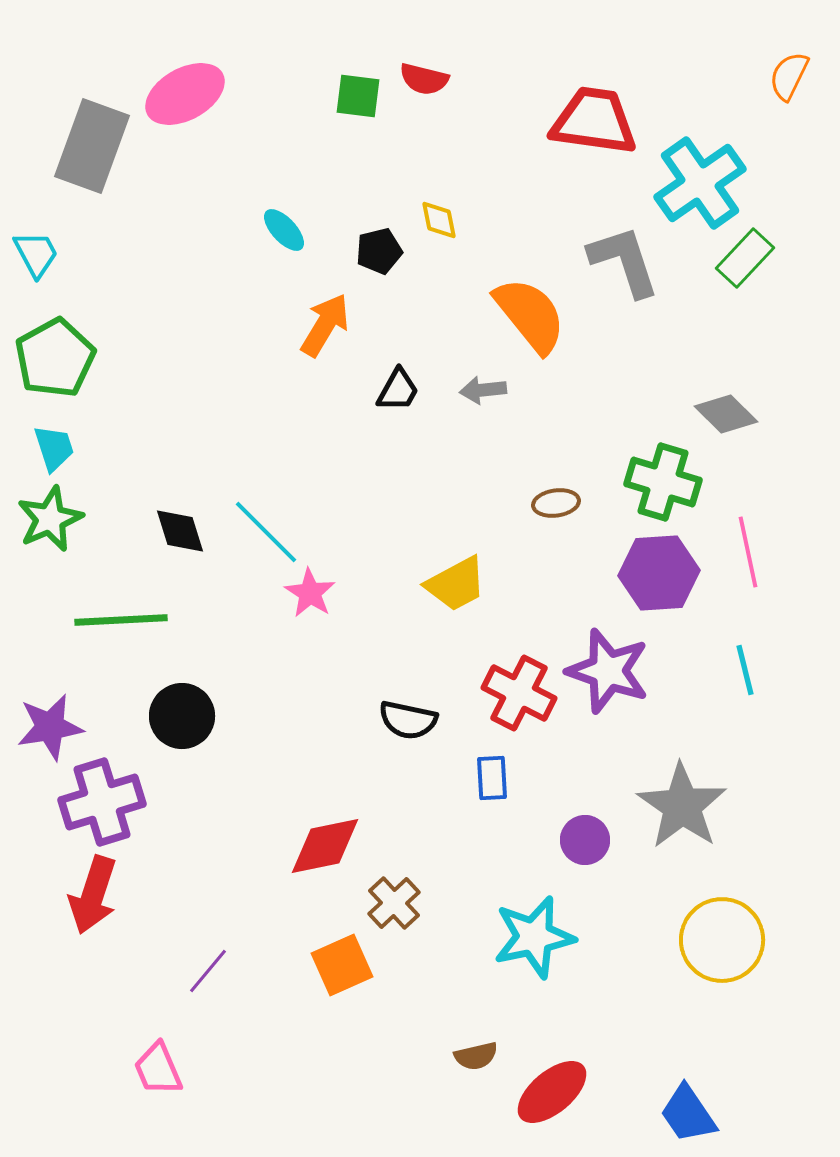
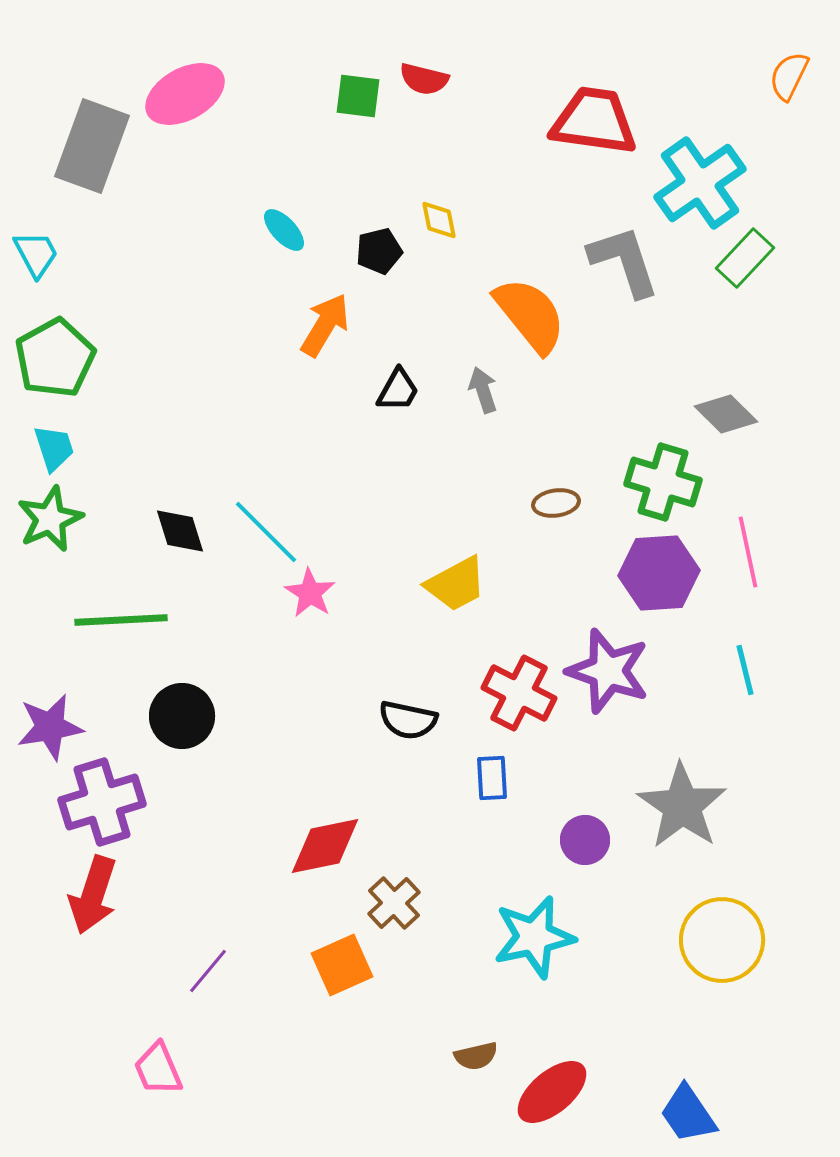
gray arrow at (483, 390): rotated 78 degrees clockwise
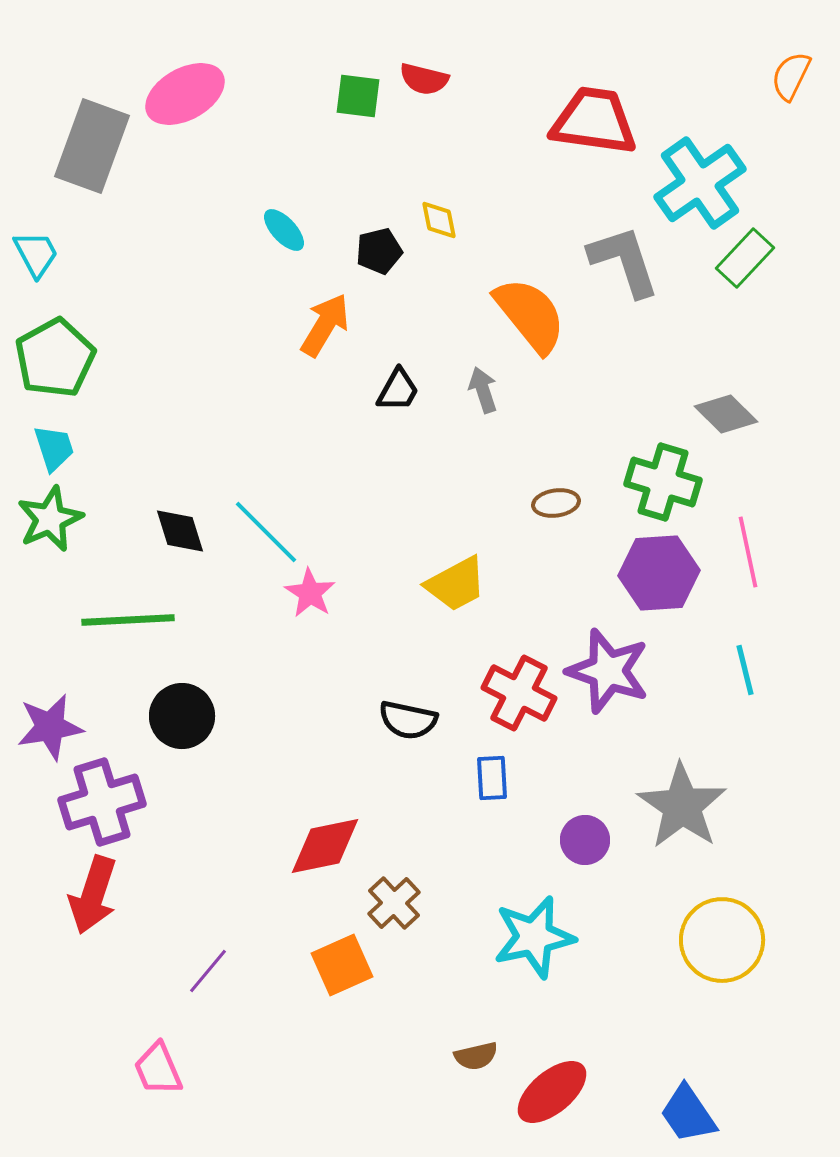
orange semicircle at (789, 76): moved 2 px right
green line at (121, 620): moved 7 px right
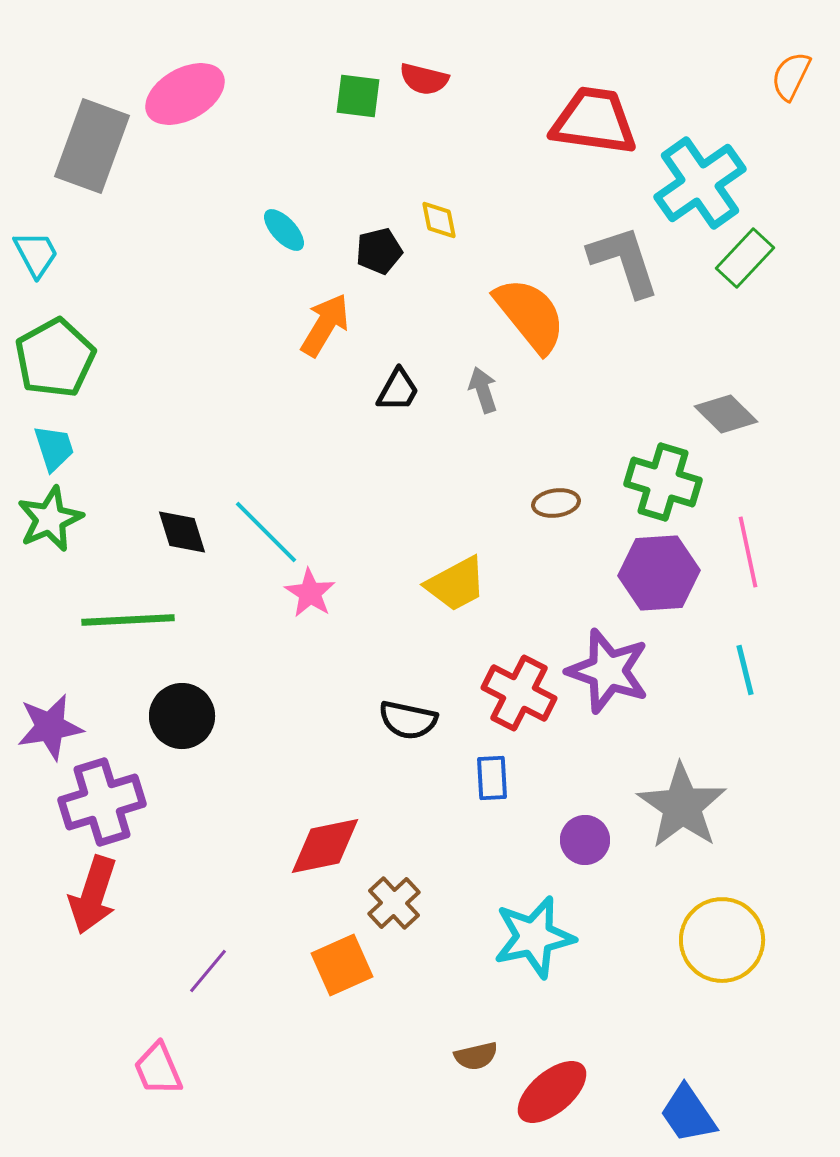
black diamond at (180, 531): moved 2 px right, 1 px down
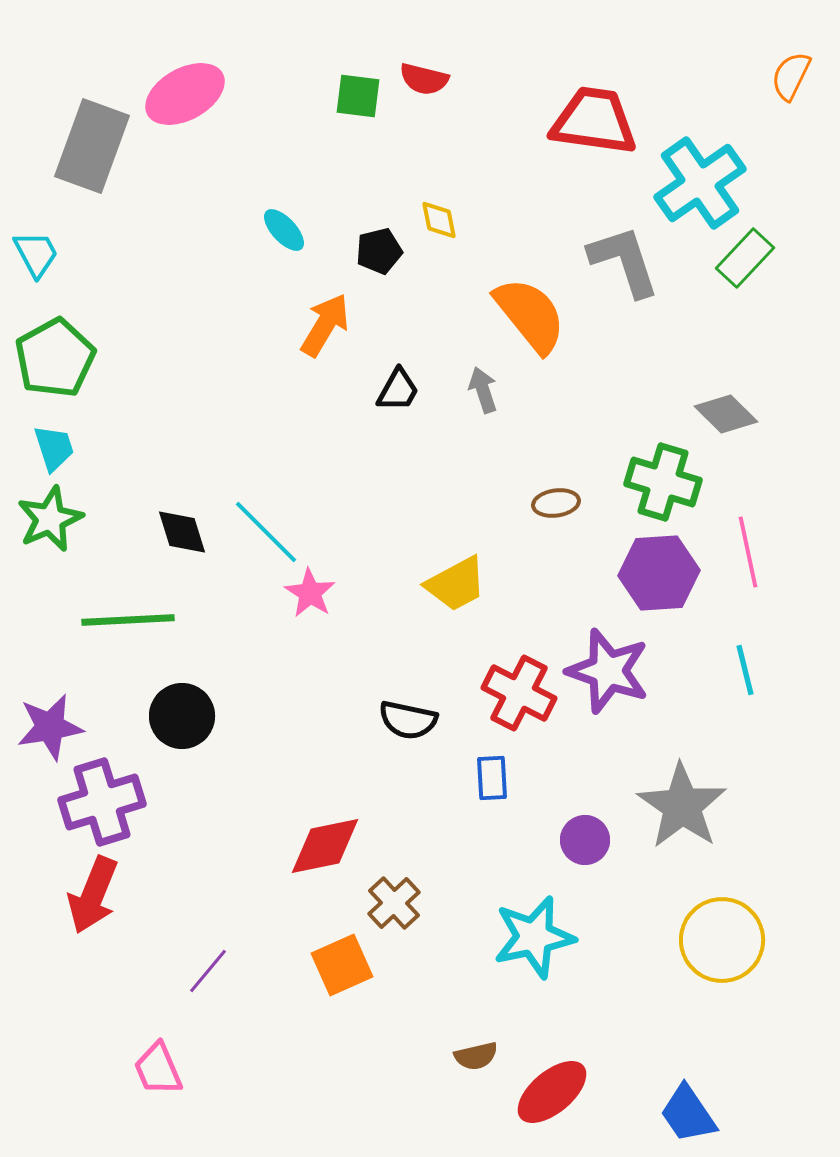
red arrow at (93, 895): rotated 4 degrees clockwise
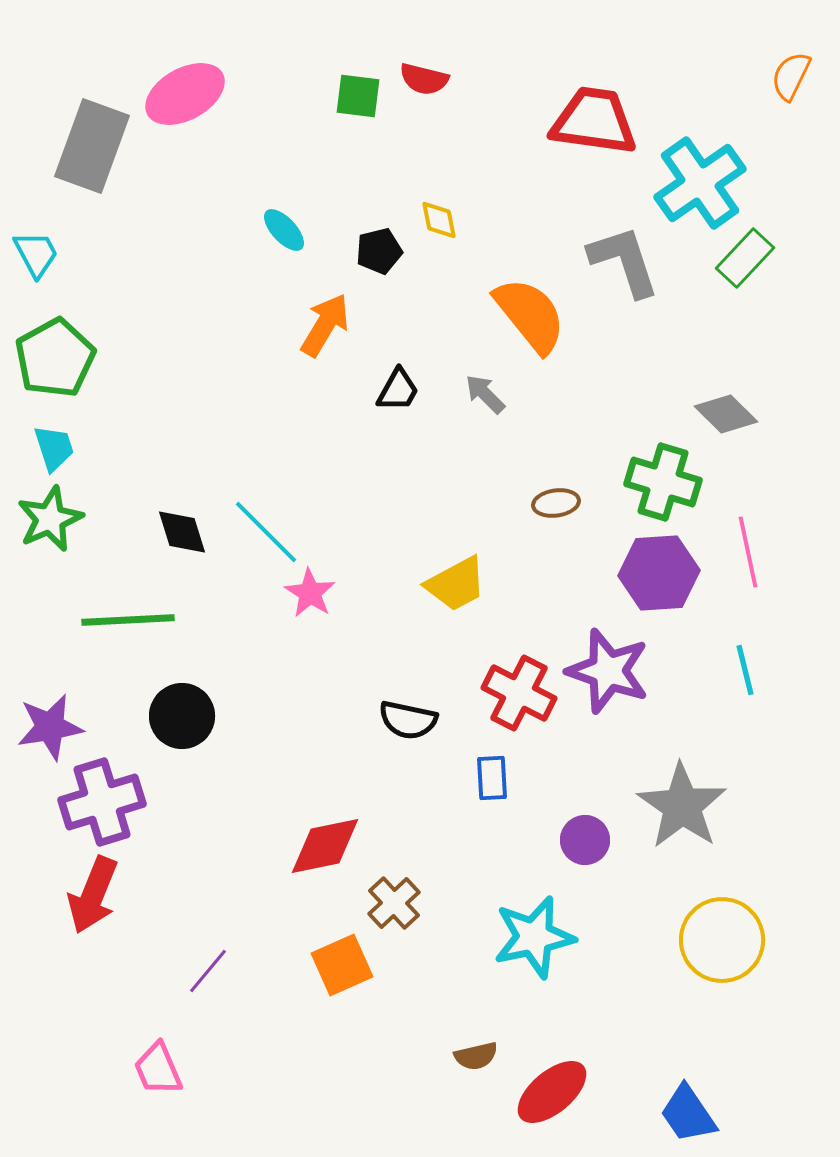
gray arrow at (483, 390): moved 2 px right, 4 px down; rotated 27 degrees counterclockwise
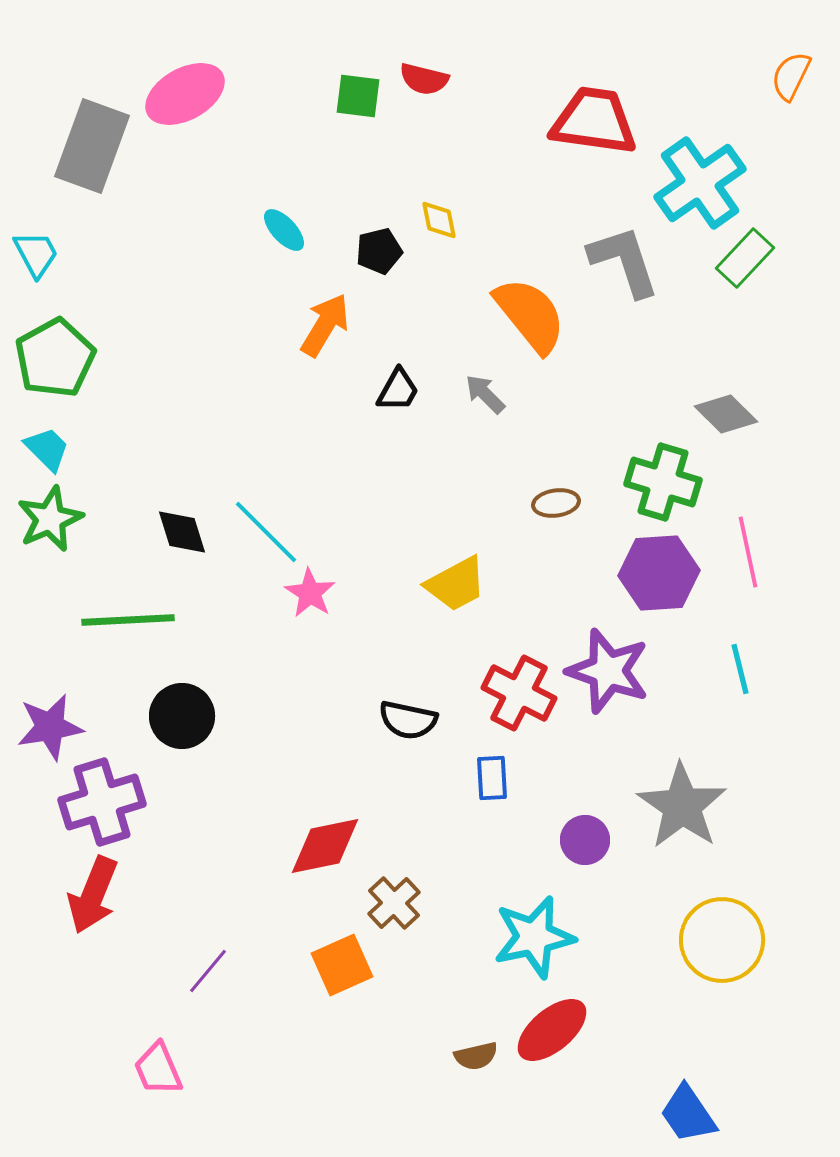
cyan trapezoid at (54, 448): moved 7 px left, 1 px down; rotated 27 degrees counterclockwise
cyan line at (745, 670): moved 5 px left, 1 px up
red ellipse at (552, 1092): moved 62 px up
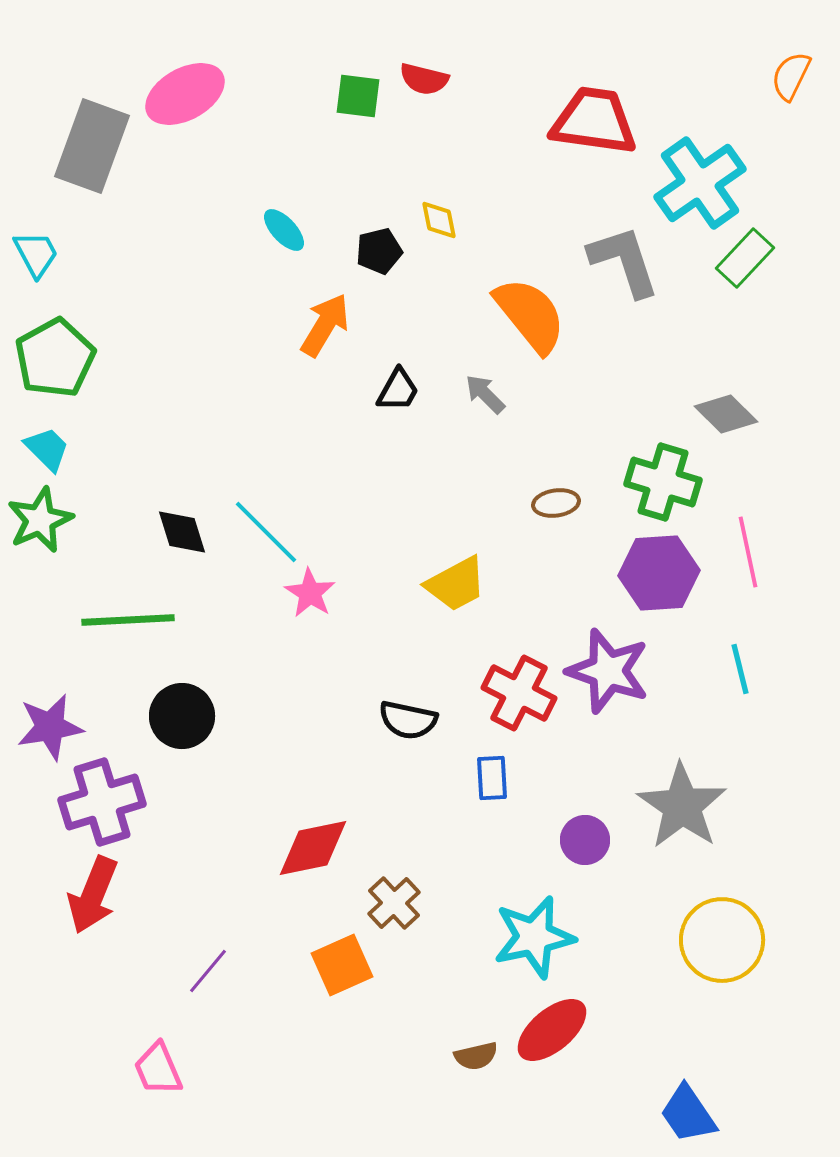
green star at (50, 519): moved 10 px left, 1 px down
red diamond at (325, 846): moved 12 px left, 2 px down
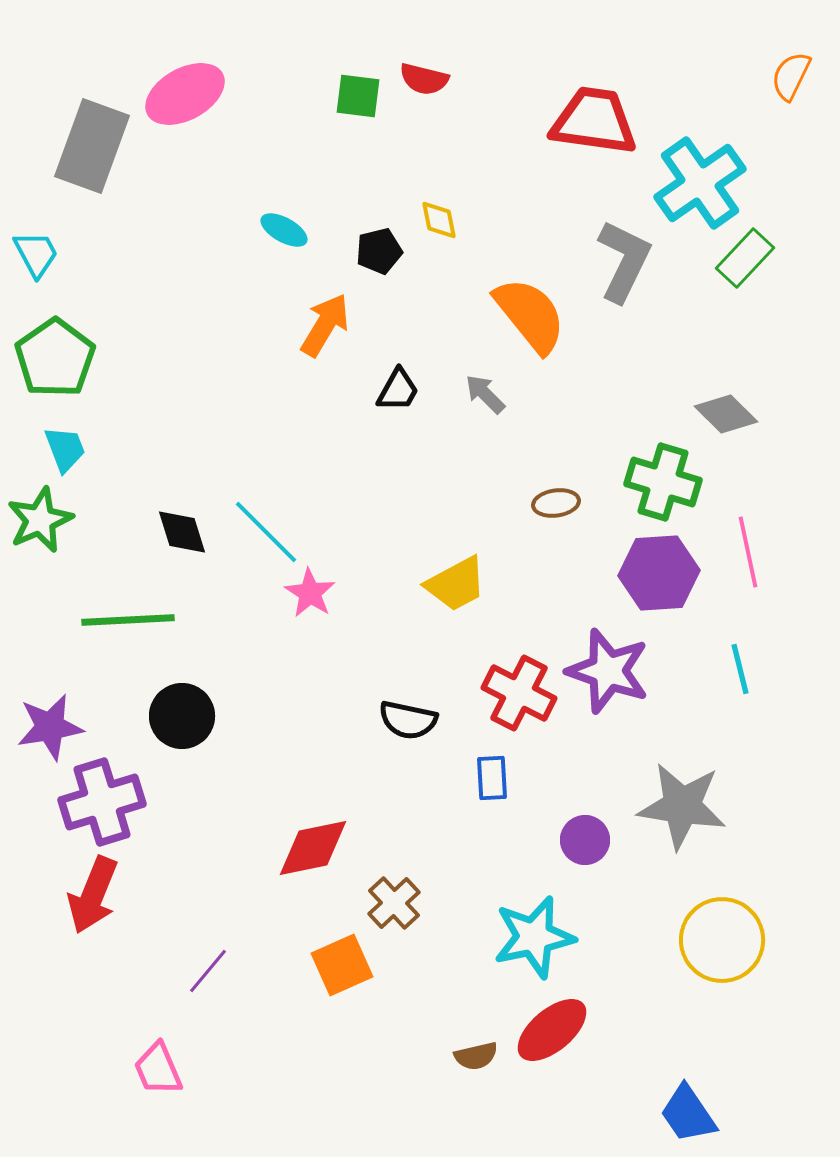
cyan ellipse at (284, 230): rotated 18 degrees counterclockwise
gray L-shape at (624, 261): rotated 44 degrees clockwise
green pentagon at (55, 358): rotated 6 degrees counterclockwise
cyan trapezoid at (47, 449): moved 18 px right; rotated 24 degrees clockwise
gray star at (682, 806): rotated 26 degrees counterclockwise
